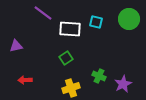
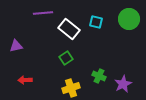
purple line: rotated 42 degrees counterclockwise
white rectangle: moved 1 px left; rotated 35 degrees clockwise
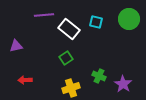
purple line: moved 1 px right, 2 px down
purple star: rotated 12 degrees counterclockwise
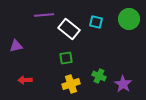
green square: rotated 24 degrees clockwise
yellow cross: moved 4 px up
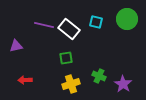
purple line: moved 10 px down; rotated 18 degrees clockwise
green circle: moved 2 px left
